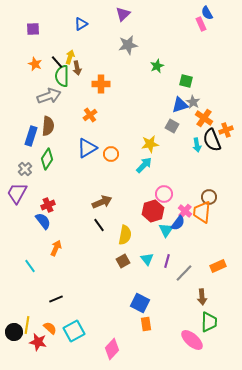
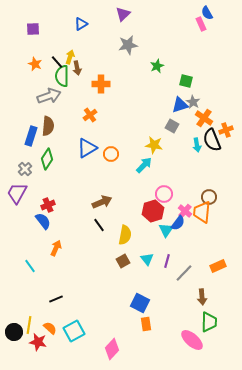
yellow star at (150, 144): moved 4 px right, 1 px down; rotated 18 degrees clockwise
yellow line at (27, 325): moved 2 px right
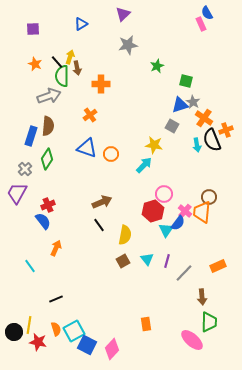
blue triangle at (87, 148): rotated 50 degrees clockwise
blue square at (140, 303): moved 53 px left, 42 px down
orange semicircle at (50, 328): moved 6 px right, 1 px down; rotated 32 degrees clockwise
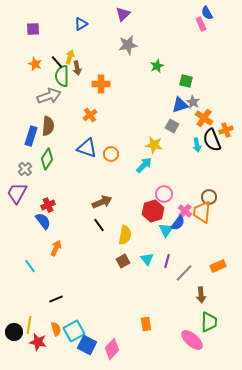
brown arrow at (202, 297): moved 1 px left, 2 px up
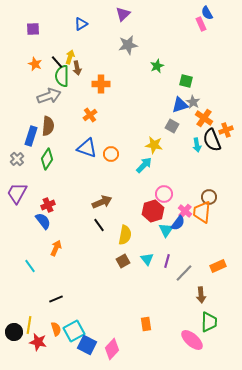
gray cross at (25, 169): moved 8 px left, 10 px up
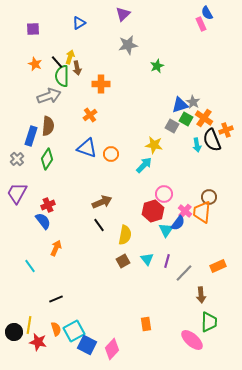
blue triangle at (81, 24): moved 2 px left, 1 px up
green square at (186, 81): moved 38 px down; rotated 16 degrees clockwise
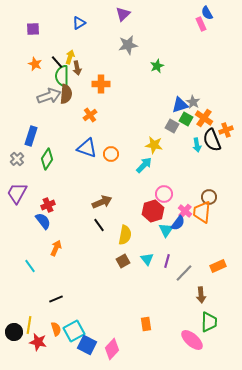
brown semicircle at (48, 126): moved 18 px right, 32 px up
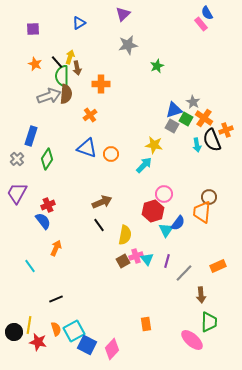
pink rectangle at (201, 24): rotated 16 degrees counterclockwise
blue triangle at (180, 105): moved 6 px left, 5 px down
pink cross at (185, 211): moved 49 px left, 45 px down; rotated 32 degrees clockwise
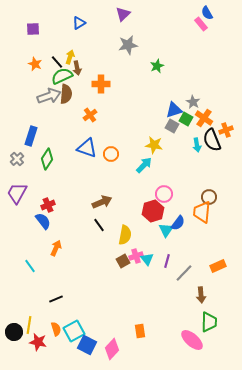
green semicircle at (62, 76): rotated 65 degrees clockwise
orange rectangle at (146, 324): moved 6 px left, 7 px down
